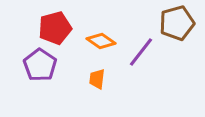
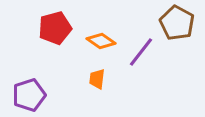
brown pentagon: rotated 28 degrees counterclockwise
purple pentagon: moved 11 px left, 30 px down; rotated 20 degrees clockwise
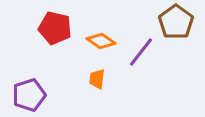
brown pentagon: moved 1 px left, 1 px up; rotated 8 degrees clockwise
red pentagon: rotated 28 degrees clockwise
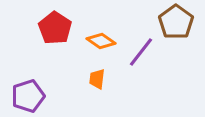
red pentagon: rotated 20 degrees clockwise
purple pentagon: moved 1 px left, 1 px down
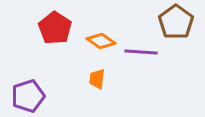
purple line: rotated 56 degrees clockwise
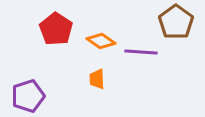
red pentagon: moved 1 px right, 1 px down
orange trapezoid: rotated 10 degrees counterclockwise
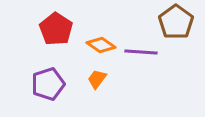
orange diamond: moved 4 px down
orange trapezoid: rotated 40 degrees clockwise
purple pentagon: moved 20 px right, 12 px up
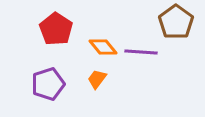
orange diamond: moved 2 px right, 2 px down; rotated 16 degrees clockwise
